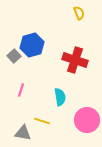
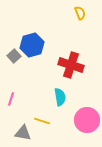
yellow semicircle: moved 1 px right
red cross: moved 4 px left, 5 px down
pink line: moved 10 px left, 9 px down
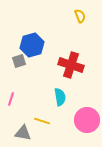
yellow semicircle: moved 3 px down
gray square: moved 5 px right, 5 px down; rotated 24 degrees clockwise
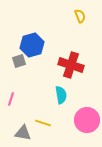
cyan semicircle: moved 1 px right, 2 px up
yellow line: moved 1 px right, 2 px down
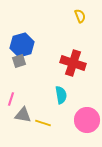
blue hexagon: moved 10 px left
red cross: moved 2 px right, 2 px up
gray triangle: moved 18 px up
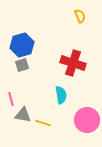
gray square: moved 3 px right, 4 px down
pink line: rotated 32 degrees counterclockwise
